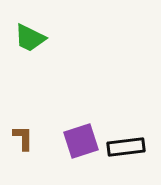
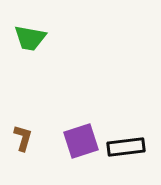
green trapezoid: rotated 16 degrees counterclockwise
brown L-shape: rotated 16 degrees clockwise
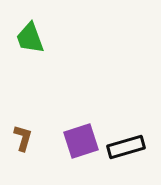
green trapezoid: rotated 60 degrees clockwise
black rectangle: rotated 9 degrees counterclockwise
